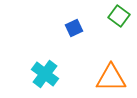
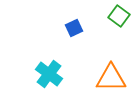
cyan cross: moved 4 px right
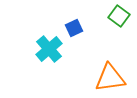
cyan cross: moved 25 px up; rotated 12 degrees clockwise
orange triangle: moved 1 px left; rotated 8 degrees counterclockwise
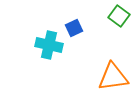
cyan cross: moved 4 px up; rotated 36 degrees counterclockwise
orange triangle: moved 3 px right, 1 px up
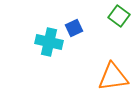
cyan cross: moved 3 px up
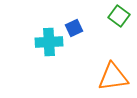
cyan cross: rotated 16 degrees counterclockwise
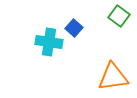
blue square: rotated 24 degrees counterclockwise
cyan cross: rotated 12 degrees clockwise
